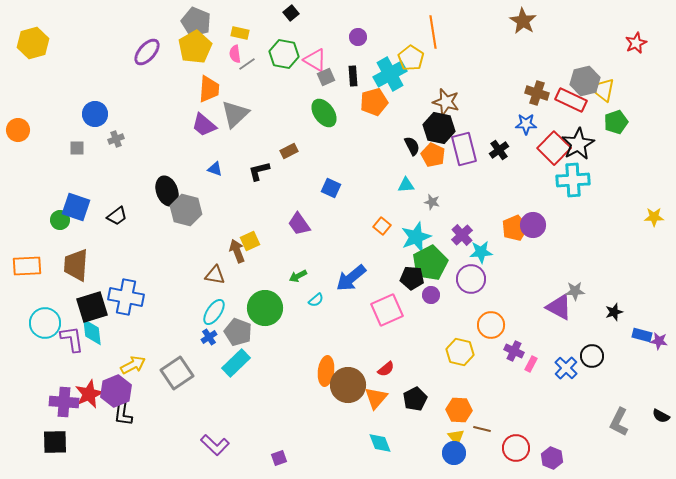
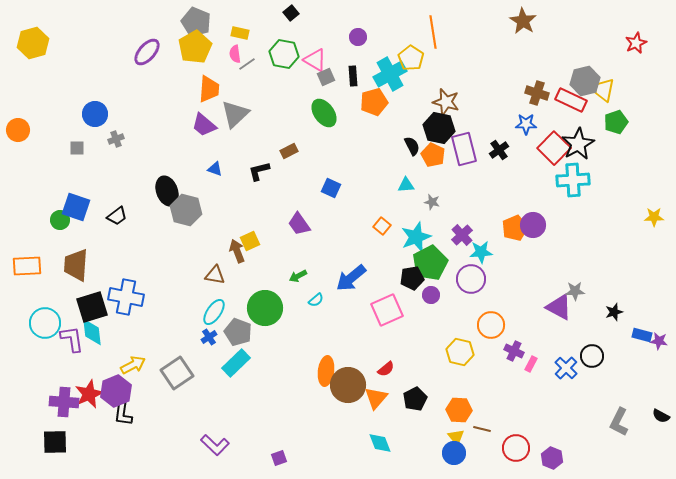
black pentagon at (412, 278): rotated 15 degrees counterclockwise
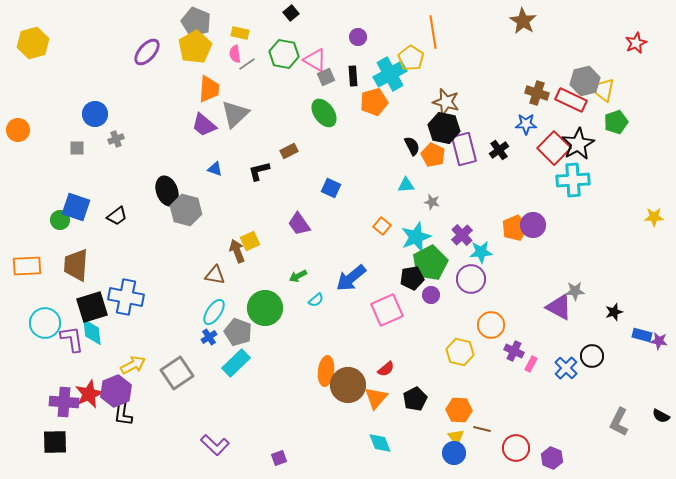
black hexagon at (439, 128): moved 5 px right
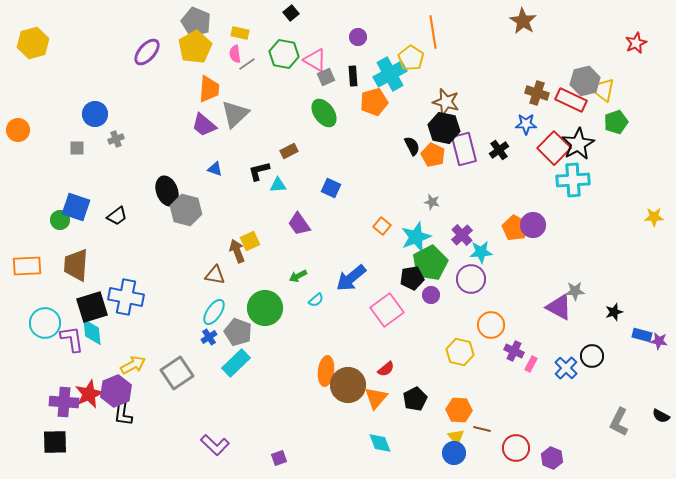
cyan triangle at (406, 185): moved 128 px left
orange pentagon at (515, 228): rotated 20 degrees counterclockwise
pink square at (387, 310): rotated 12 degrees counterclockwise
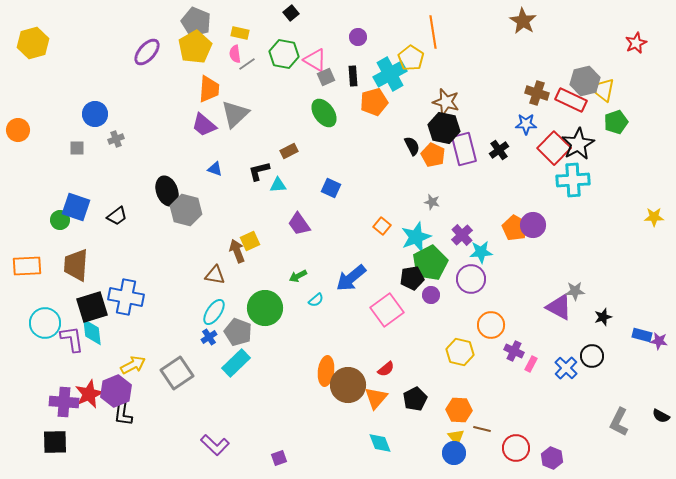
black star at (614, 312): moved 11 px left, 5 px down
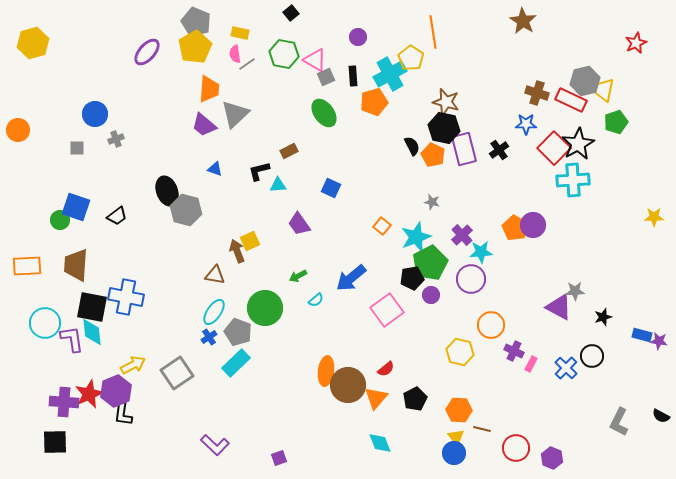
black square at (92, 307): rotated 28 degrees clockwise
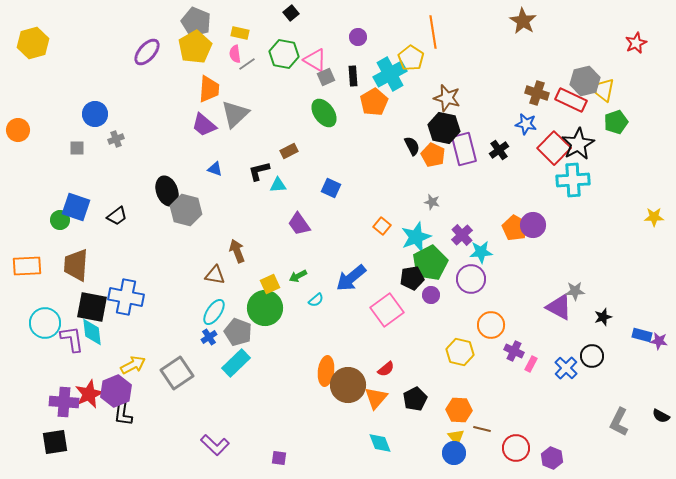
orange pentagon at (374, 102): rotated 16 degrees counterclockwise
brown star at (446, 102): moved 1 px right, 4 px up
blue star at (526, 124): rotated 10 degrees clockwise
yellow square at (250, 241): moved 20 px right, 43 px down
black square at (55, 442): rotated 8 degrees counterclockwise
purple square at (279, 458): rotated 28 degrees clockwise
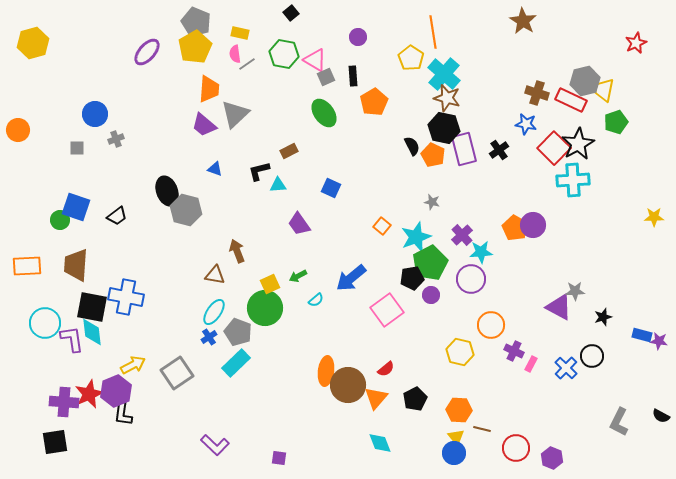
cyan cross at (390, 74): moved 54 px right; rotated 20 degrees counterclockwise
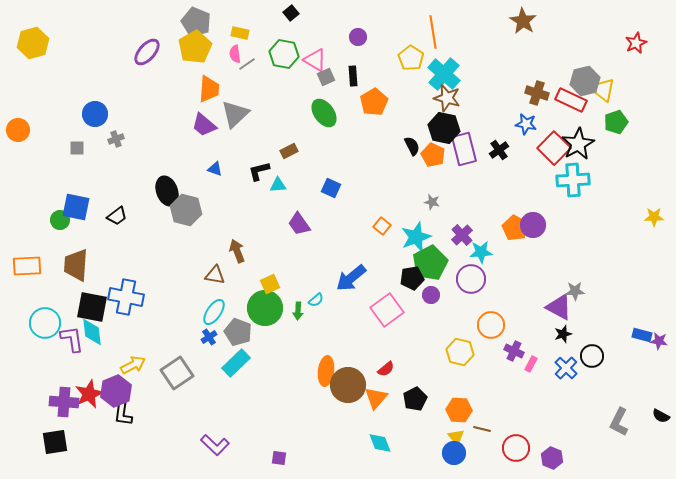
blue square at (76, 207): rotated 8 degrees counterclockwise
green arrow at (298, 276): moved 35 px down; rotated 60 degrees counterclockwise
black star at (603, 317): moved 40 px left, 17 px down
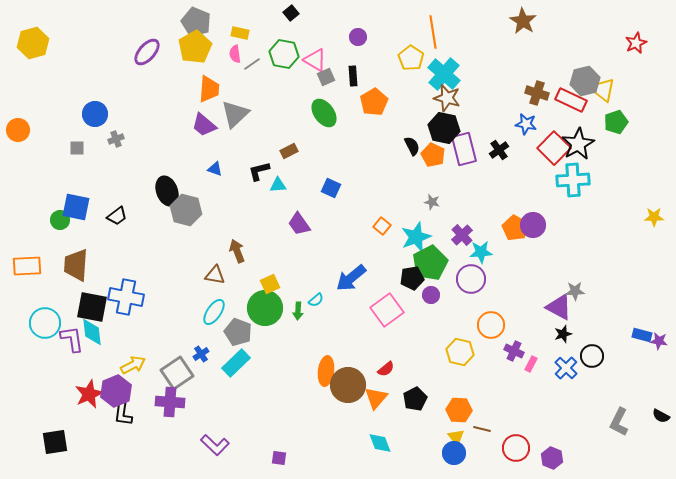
gray line at (247, 64): moved 5 px right
blue cross at (209, 337): moved 8 px left, 17 px down
purple cross at (64, 402): moved 106 px right
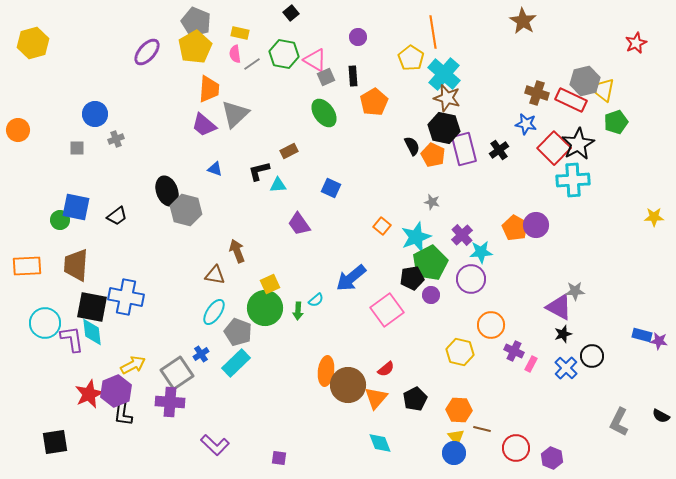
purple circle at (533, 225): moved 3 px right
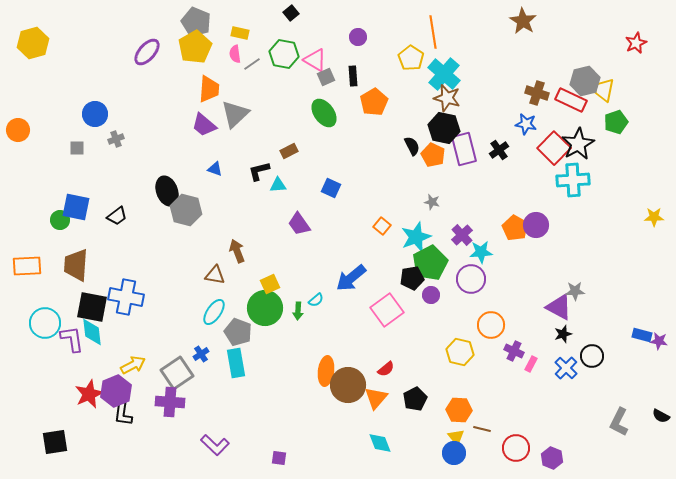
cyan rectangle at (236, 363): rotated 56 degrees counterclockwise
